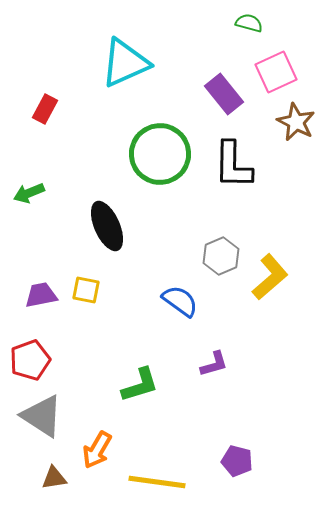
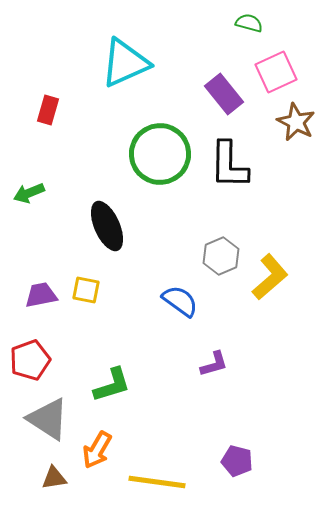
red rectangle: moved 3 px right, 1 px down; rotated 12 degrees counterclockwise
black L-shape: moved 4 px left
green L-shape: moved 28 px left
gray triangle: moved 6 px right, 3 px down
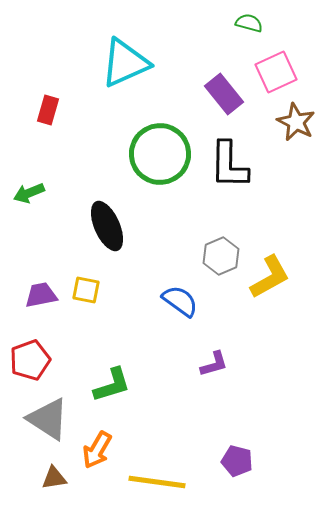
yellow L-shape: rotated 12 degrees clockwise
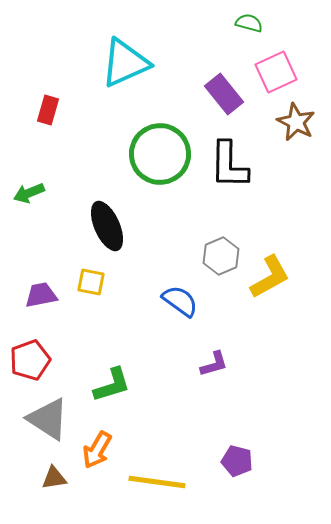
yellow square: moved 5 px right, 8 px up
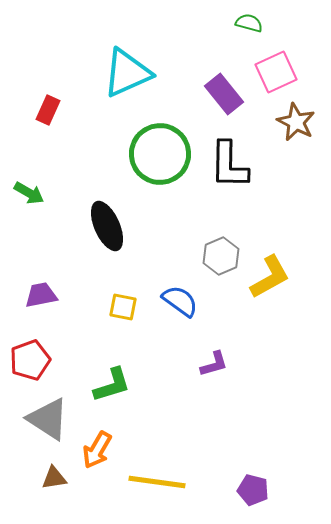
cyan triangle: moved 2 px right, 10 px down
red rectangle: rotated 8 degrees clockwise
green arrow: rotated 128 degrees counterclockwise
yellow square: moved 32 px right, 25 px down
purple pentagon: moved 16 px right, 29 px down
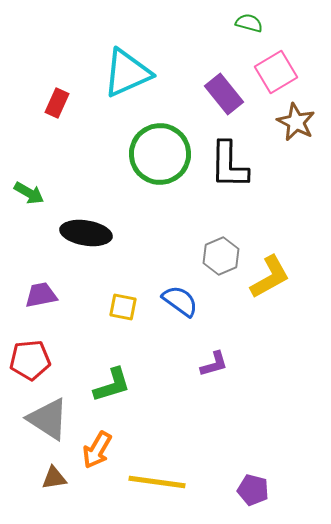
pink square: rotated 6 degrees counterclockwise
red rectangle: moved 9 px right, 7 px up
black ellipse: moved 21 px left, 7 px down; rotated 57 degrees counterclockwise
red pentagon: rotated 15 degrees clockwise
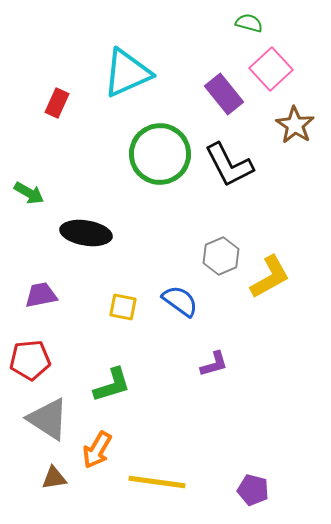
pink square: moved 5 px left, 3 px up; rotated 12 degrees counterclockwise
brown star: moved 1 px left, 3 px down; rotated 6 degrees clockwise
black L-shape: rotated 28 degrees counterclockwise
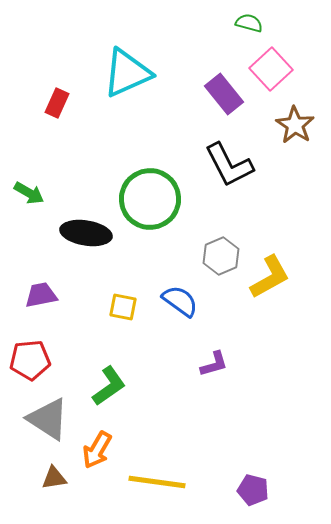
green circle: moved 10 px left, 45 px down
green L-shape: moved 3 px left, 1 px down; rotated 18 degrees counterclockwise
